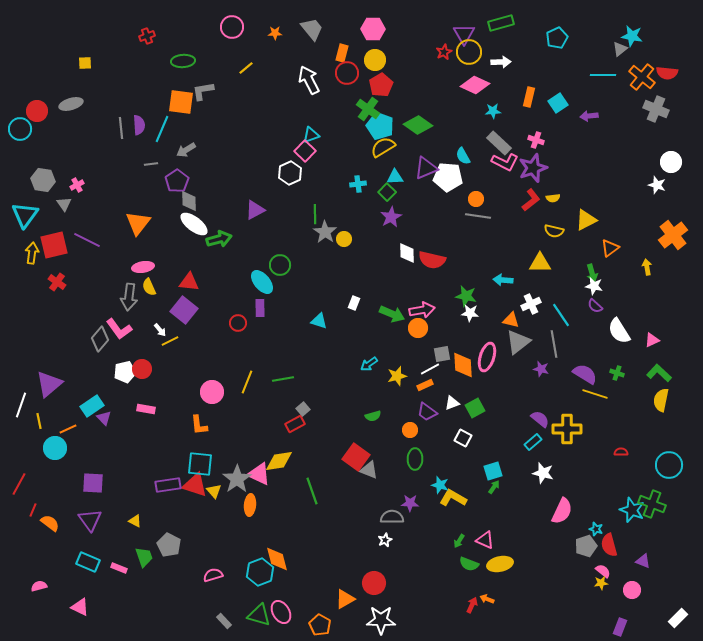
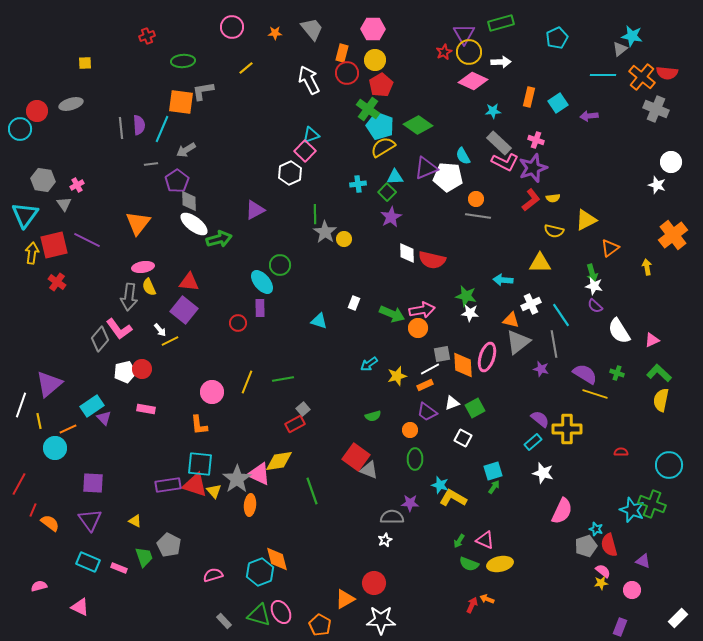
pink diamond at (475, 85): moved 2 px left, 4 px up
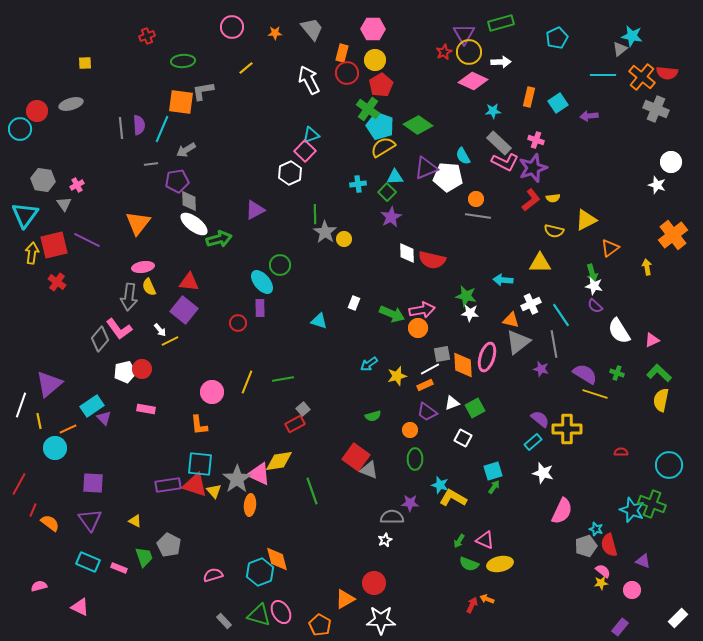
purple pentagon at (177, 181): rotated 25 degrees clockwise
purple rectangle at (620, 627): rotated 18 degrees clockwise
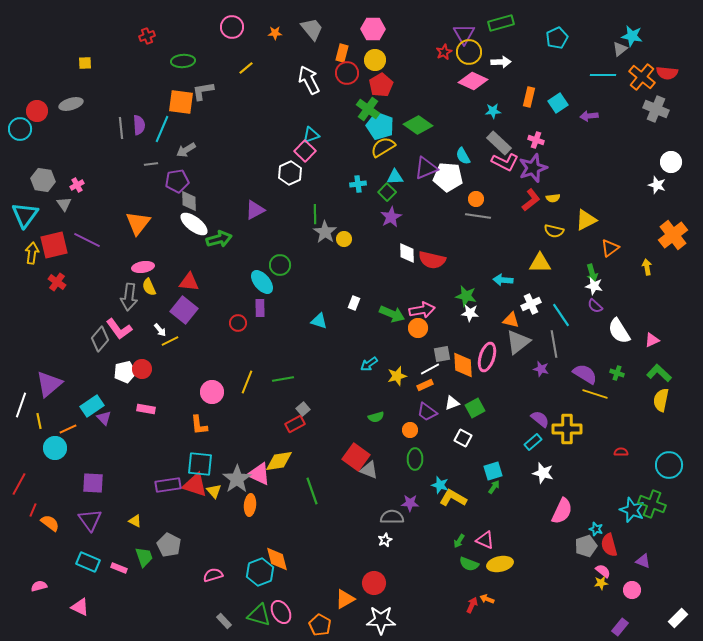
green semicircle at (373, 416): moved 3 px right, 1 px down
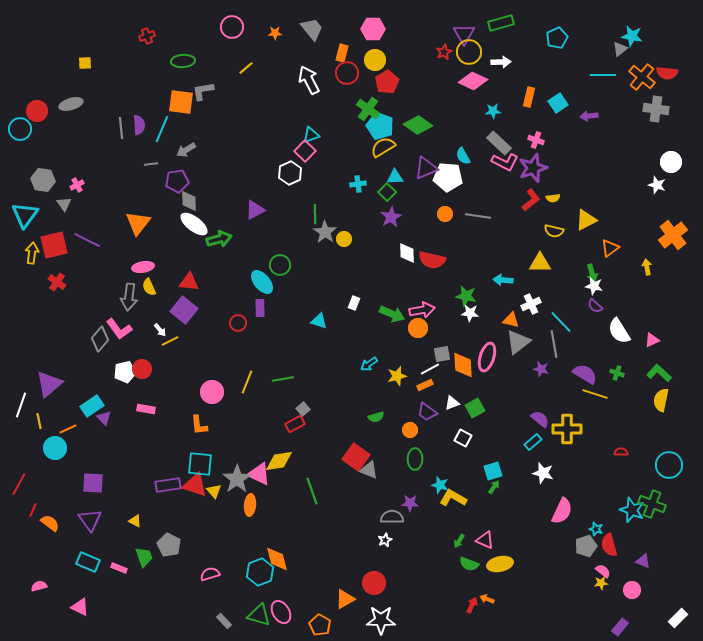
red pentagon at (381, 85): moved 6 px right, 3 px up
gray cross at (656, 109): rotated 15 degrees counterclockwise
orange circle at (476, 199): moved 31 px left, 15 px down
cyan line at (561, 315): moved 7 px down; rotated 10 degrees counterclockwise
pink semicircle at (213, 575): moved 3 px left, 1 px up
